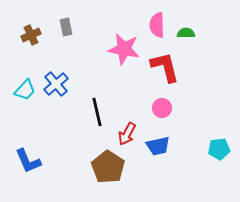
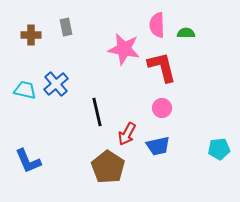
brown cross: rotated 24 degrees clockwise
red L-shape: moved 3 px left
cyan trapezoid: rotated 120 degrees counterclockwise
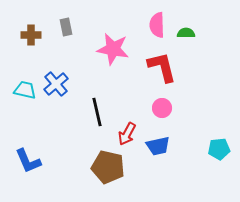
pink star: moved 11 px left
brown pentagon: rotated 20 degrees counterclockwise
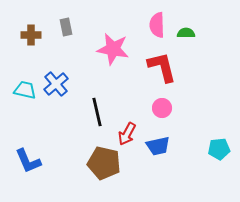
brown pentagon: moved 4 px left, 4 px up
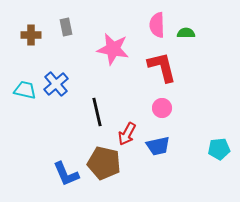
blue L-shape: moved 38 px right, 13 px down
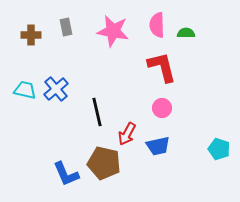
pink star: moved 18 px up
blue cross: moved 5 px down
cyan pentagon: rotated 25 degrees clockwise
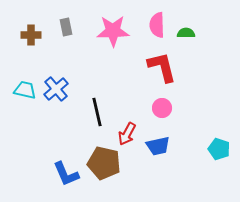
pink star: rotated 12 degrees counterclockwise
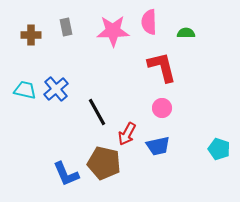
pink semicircle: moved 8 px left, 3 px up
black line: rotated 16 degrees counterclockwise
